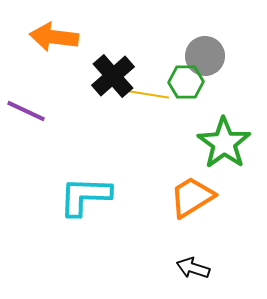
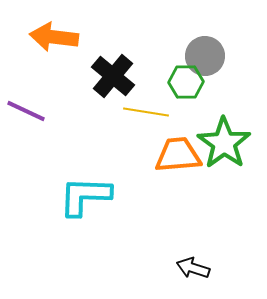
black cross: rotated 9 degrees counterclockwise
yellow line: moved 18 px down
orange trapezoid: moved 14 px left, 42 px up; rotated 27 degrees clockwise
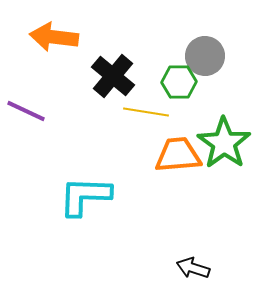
green hexagon: moved 7 px left
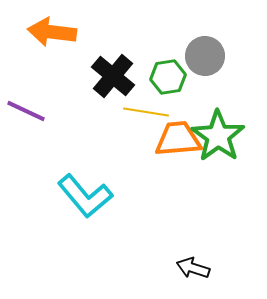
orange arrow: moved 2 px left, 5 px up
green hexagon: moved 11 px left, 5 px up; rotated 8 degrees counterclockwise
green star: moved 6 px left, 7 px up
orange trapezoid: moved 16 px up
cyan L-shape: rotated 132 degrees counterclockwise
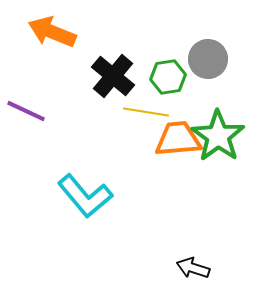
orange arrow: rotated 15 degrees clockwise
gray circle: moved 3 px right, 3 px down
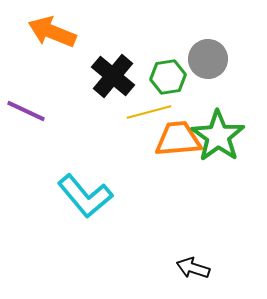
yellow line: moved 3 px right; rotated 24 degrees counterclockwise
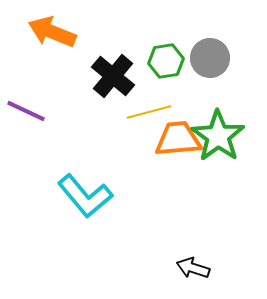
gray circle: moved 2 px right, 1 px up
green hexagon: moved 2 px left, 16 px up
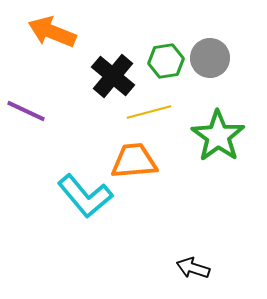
orange trapezoid: moved 44 px left, 22 px down
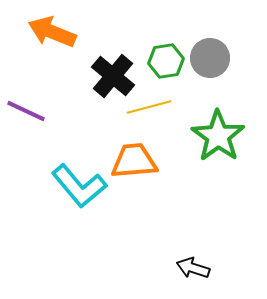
yellow line: moved 5 px up
cyan L-shape: moved 6 px left, 10 px up
